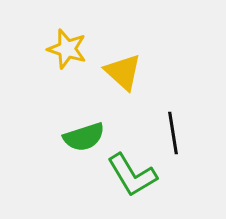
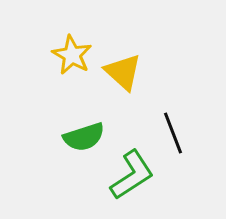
yellow star: moved 5 px right, 6 px down; rotated 12 degrees clockwise
black line: rotated 12 degrees counterclockwise
green L-shape: rotated 92 degrees counterclockwise
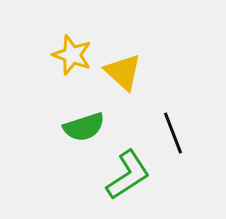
yellow star: rotated 9 degrees counterclockwise
green semicircle: moved 10 px up
green L-shape: moved 4 px left
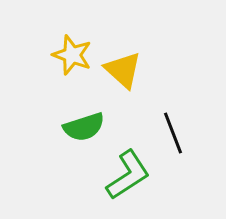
yellow triangle: moved 2 px up
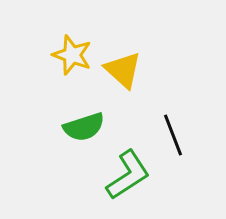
black line: moved 2 px down
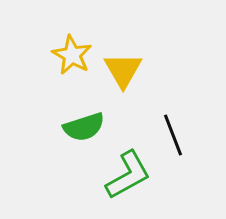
yellow star: rotated 9 degrees clockwise
yellow triangle: rotated 18 degrees clockwise
green L-shape: rotated 4 degrees clockwise
